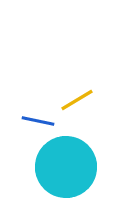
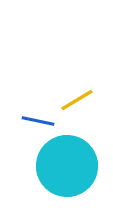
cyan circle: moved 1 px right, 1 px up
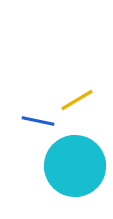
cyan circle: moved 8 px right
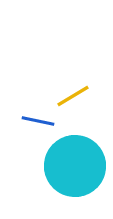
yellow line: moved 4 px left, 4 px up
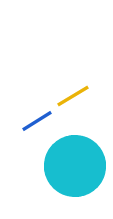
blue line: moved 1 px left; rotated 44 degrees counterclockwise
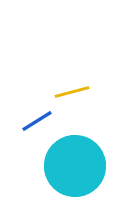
yellow line: moved 1 px left, 4 px up; rotated 16 degrees clockwise
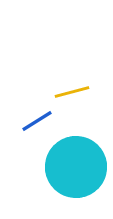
cyan circle: moved 1 px right, 1 px down
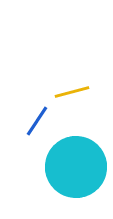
blue line: rotated 24 degrees counterclockwise
